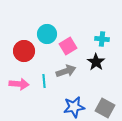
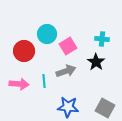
blue star: moved 6 px left; rotated 15 degrees clockwise
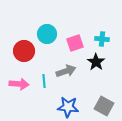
pink square: moved 7 px right, 3 px up; rotated 12 degrees clockwise
gray square: moved 1 px left, 2 px up
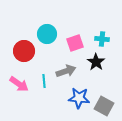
pink arrow: rotated 30 degrees clockwise
blue star: moved 11 px right, 9 px up
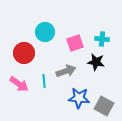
cyan circle: moved 2 px left, 2 px up
red circle: moved 2 px down
black star: rotated 24 degrees counterclockwise
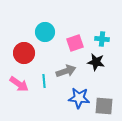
gray square: rotated 24 degrees counterclockwise
